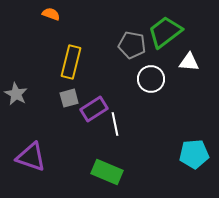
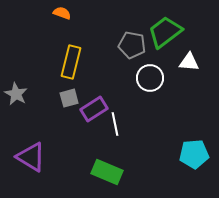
orange semicircle: moved 11 px right, 1 px up
white circle: moved 1 px left, 1 px up
purple triangle: rotated 12 degrees clockwise
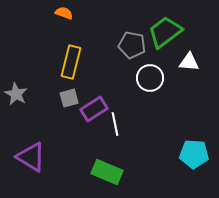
orange semicircle: moved 2 px right
cyan pentagon: rotated 8 degrees clockwise
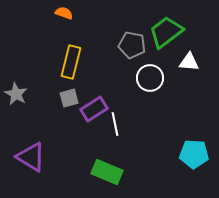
green trapezoid: moved 1 px right
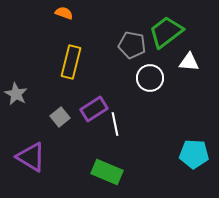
gray square: moved 9 px left, 19 px down; rotated 24 degrees counterclockwise
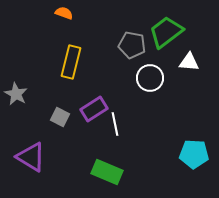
gray square: rotated 24 degrees counterclockwise
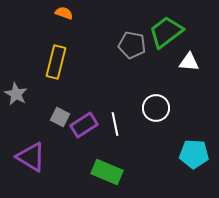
yellow rectangle: moved 15 px left
white circle: moved 6 px right, 30 px down
purple rectangle: moved 10 px left, 16 px down
